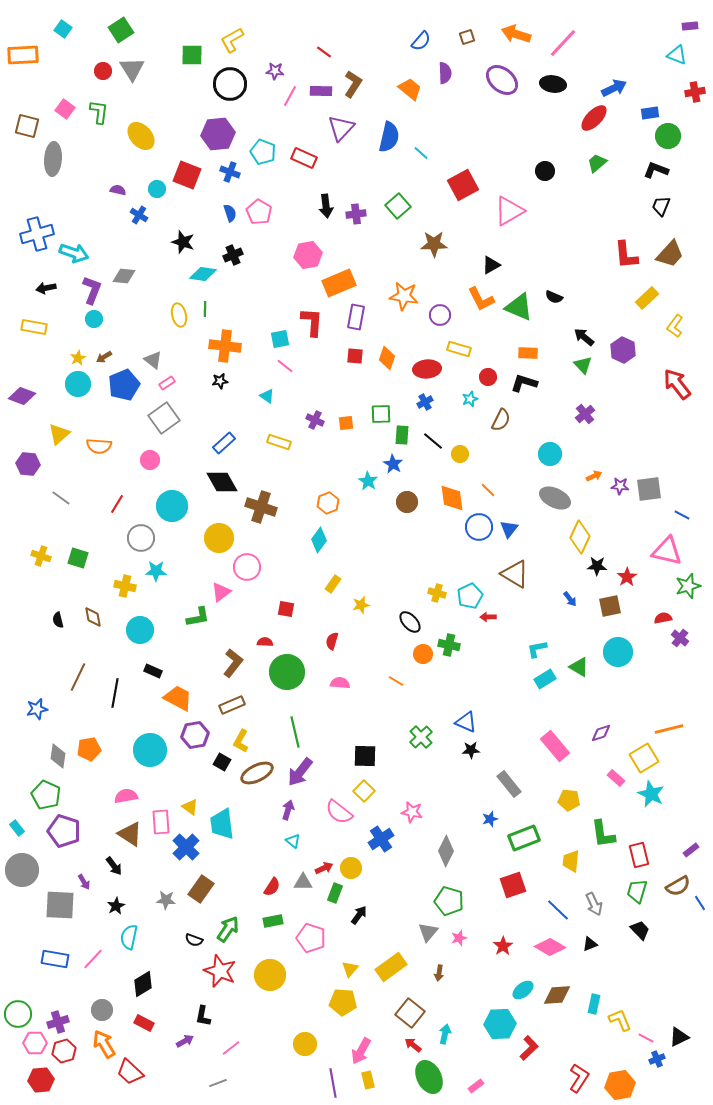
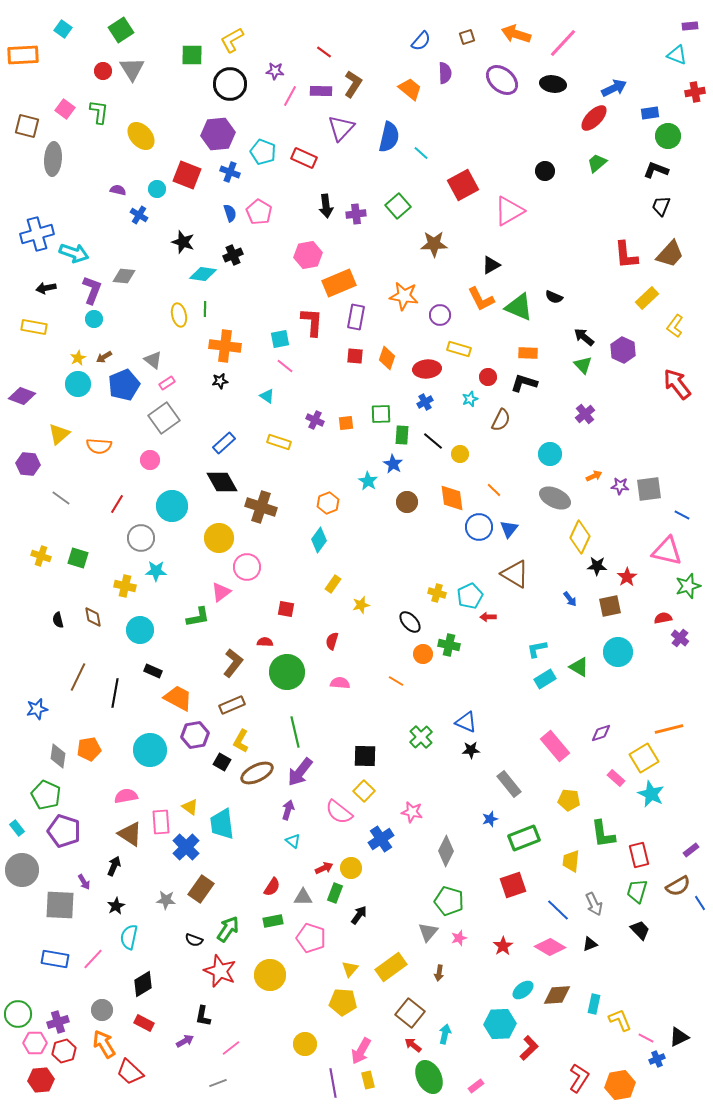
orange line at (488, 490): moved 6 px right
black arrow at (114, 866): rotated 120 degrees counterclockwise
gray triangle at (303, 882): moved 15 px down
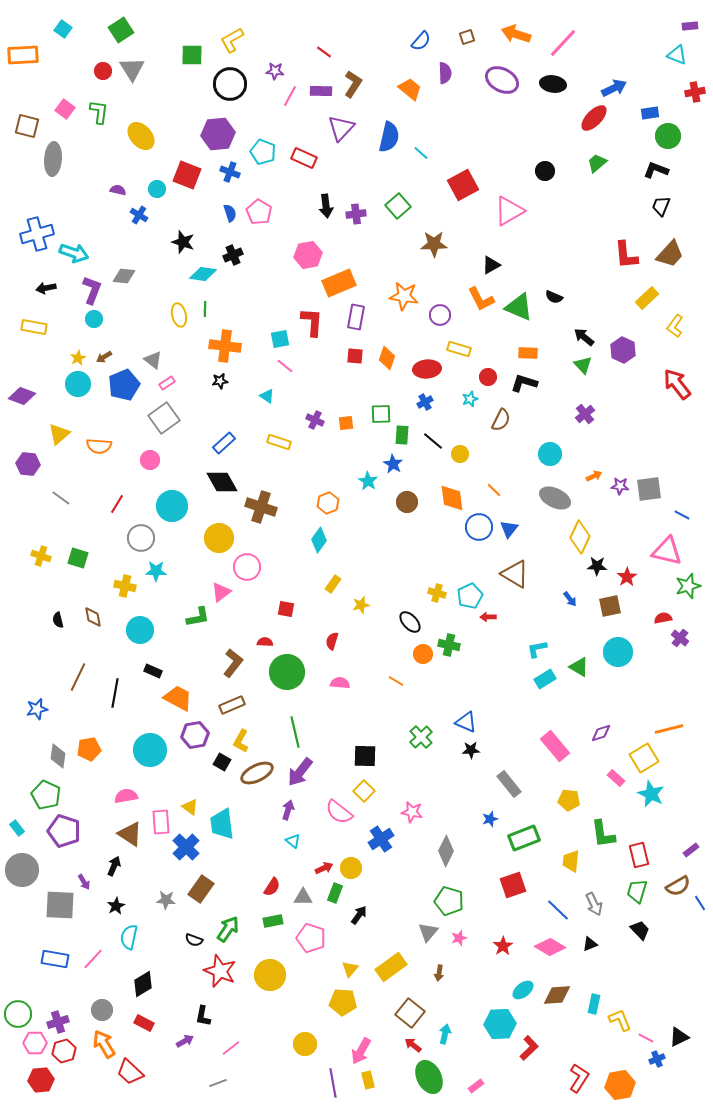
purple ellipse at (502, 80): rotated 12 degrees counterclockwise
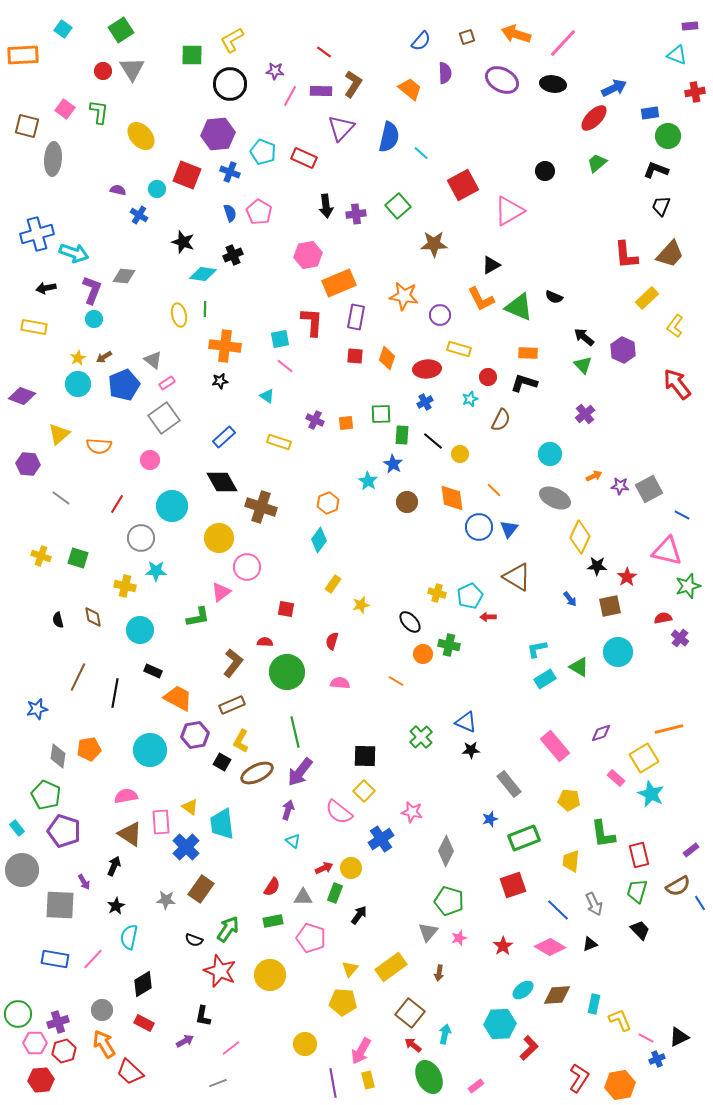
blue rectangle at (224, 443): moved 6 px up
gray square at (649, 489): rotated 20 degrees counterclockwise
brown triangle at (515, 574): moved 2 px right, 3 px down
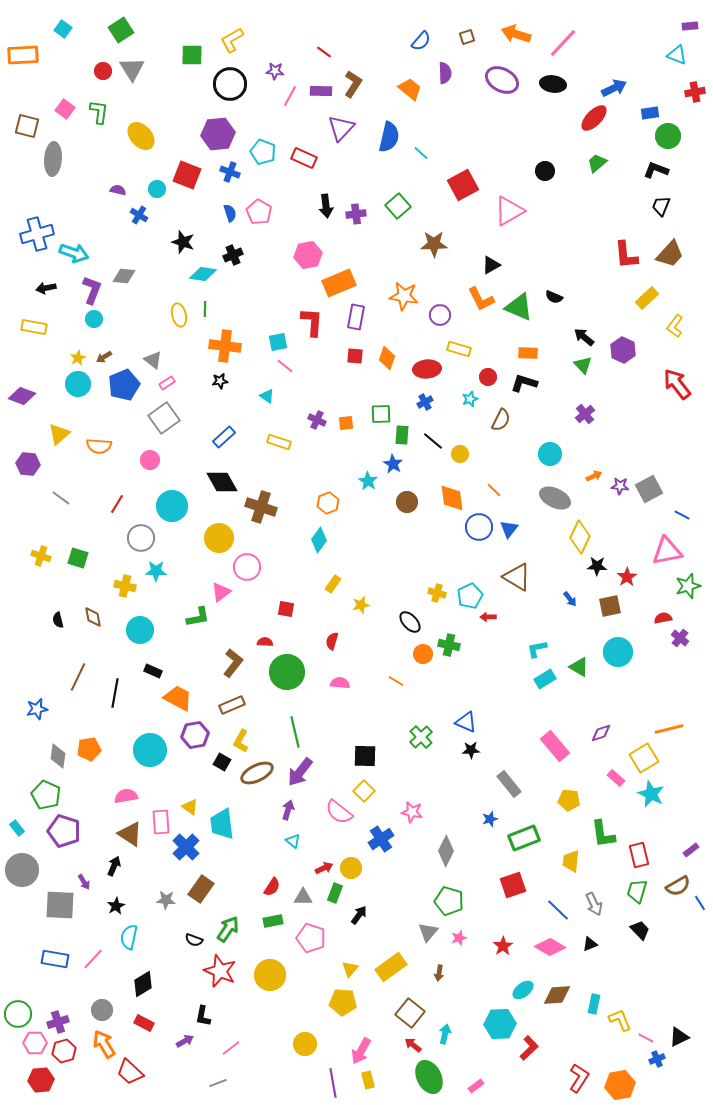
cyan square at (280, 339): moved 2 px left, 3 px down
purple cross at (315, 420): moved 2 px right
pink triangle at (667, 551): rotated 24 degrees counterclockwise
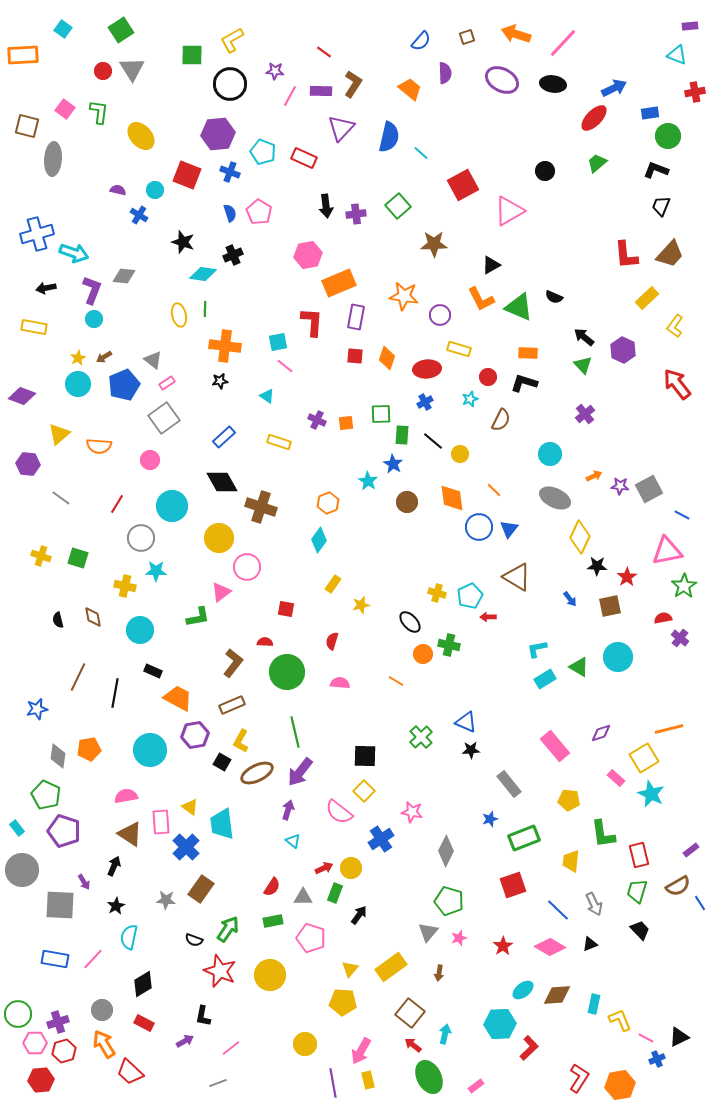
cyan circle at (157, 189): moved 2 px left, 1 px down
green star at (688, 586): moved 4 px left; rotated 15 degrees counterclockwise
cyan circle at (618, 652): moved 5 px down
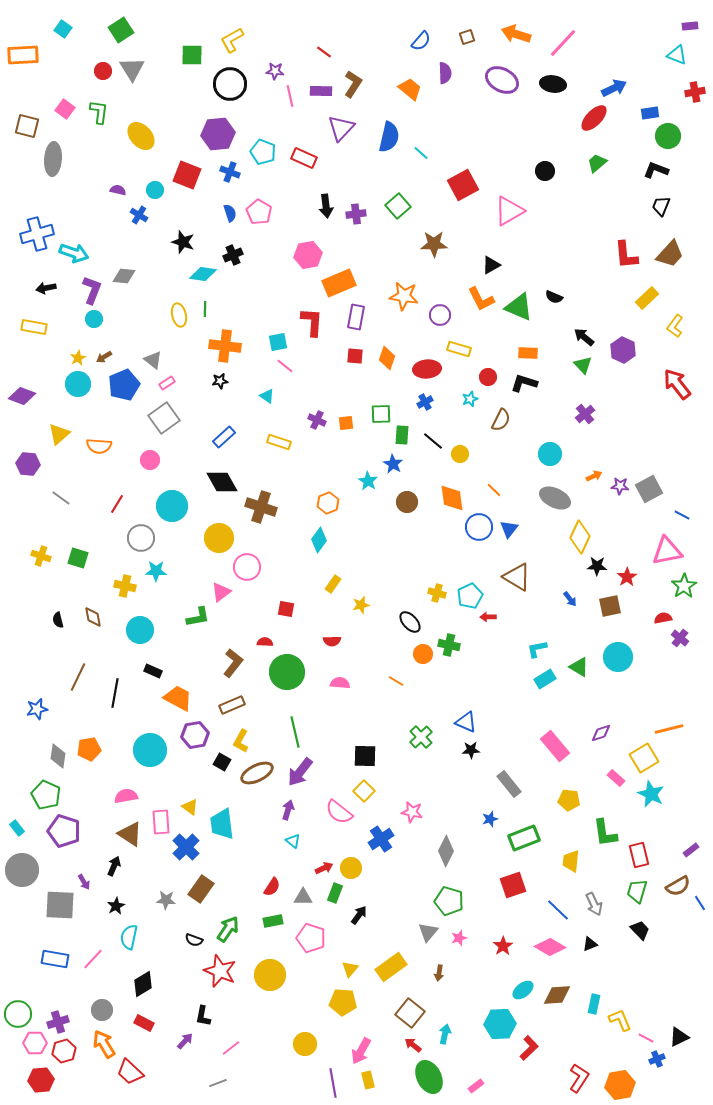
pink line at (290, 96): rotated 40 degrees counterclockwise
red semicircle at (332, 641): rotated 108 degrees counterclockwise
green L-shape at (603, 834): moved 2 px right, 1 px up
purple arrow at (185, 1041): rotated 18 degrees counterclockwise
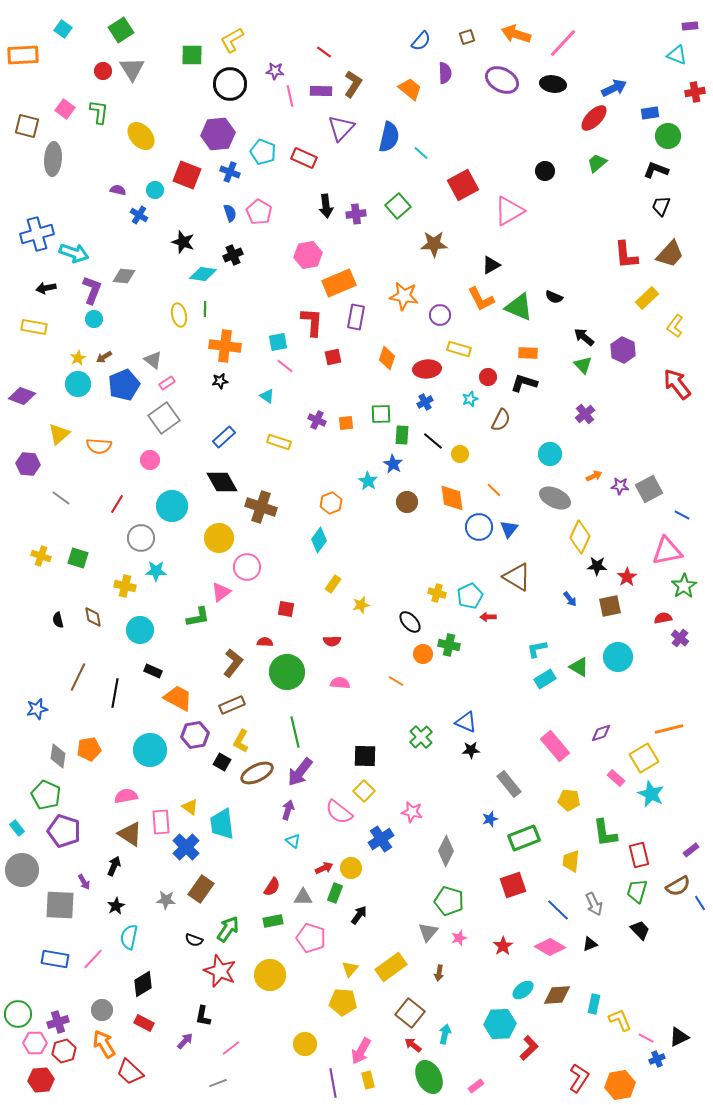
red square at (355, 356): moved 22 px left, 1 px down; rotated 18 degrees counterclockwise
orange hexagon at (328, 503): moved 3 px right
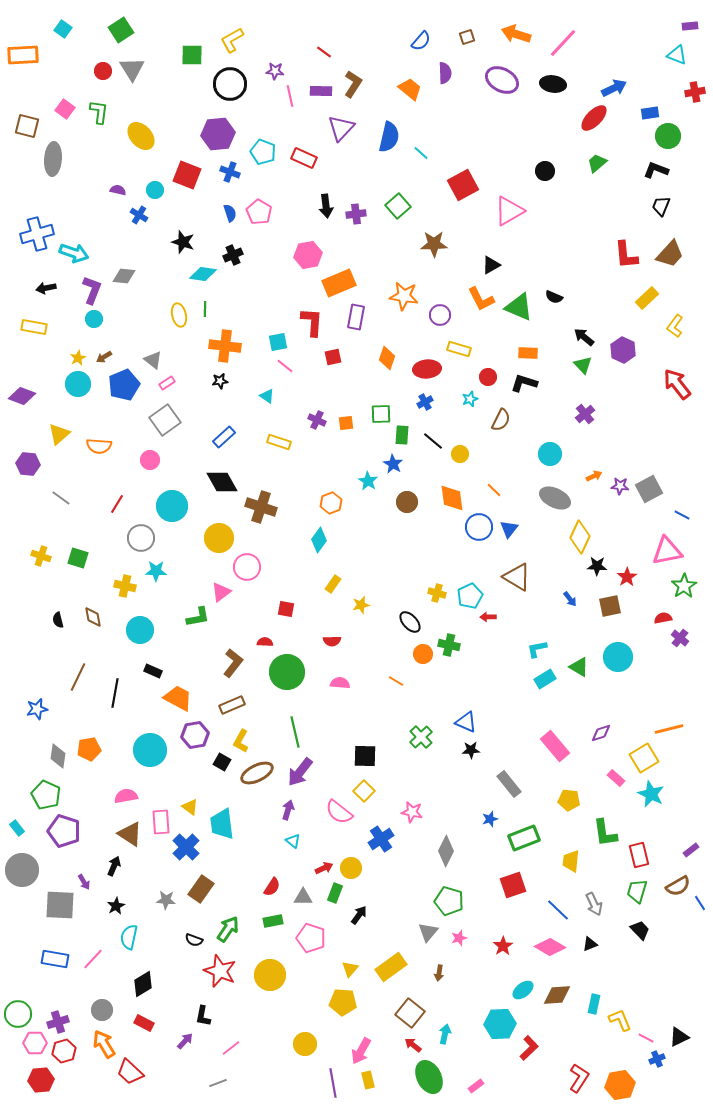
gray square at (164, 418): moved 1 px right, 2 px down
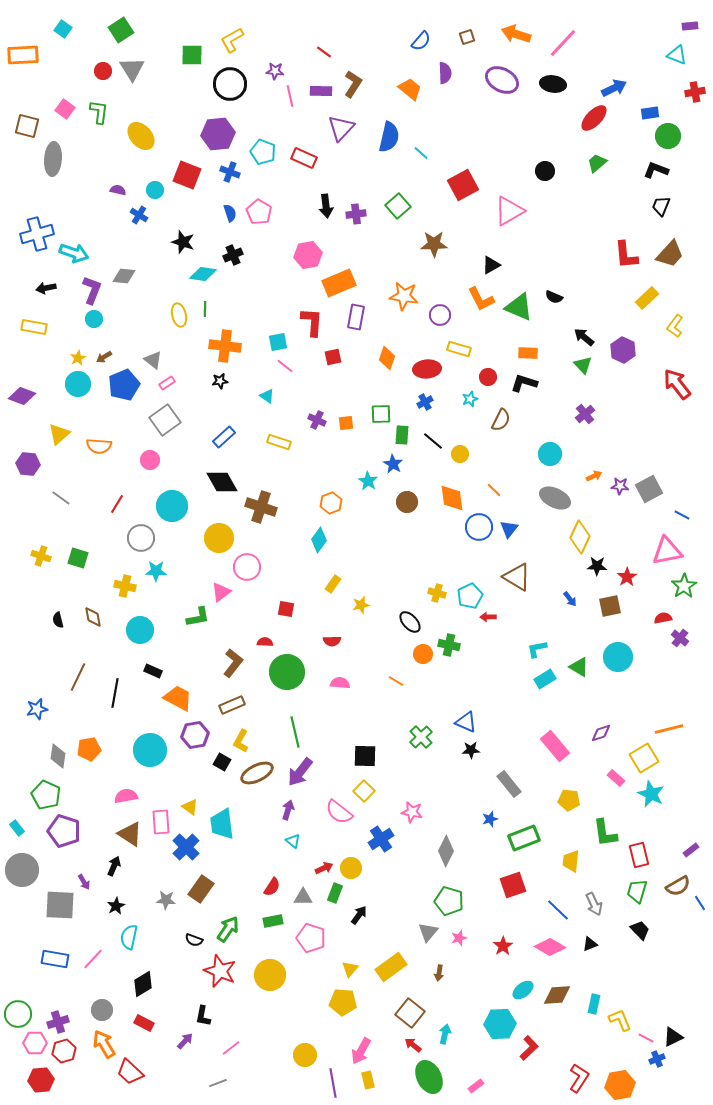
black triangle at (679, 1037): moved 6 px left
yellow circle at (305, 1044): moved 11 px down
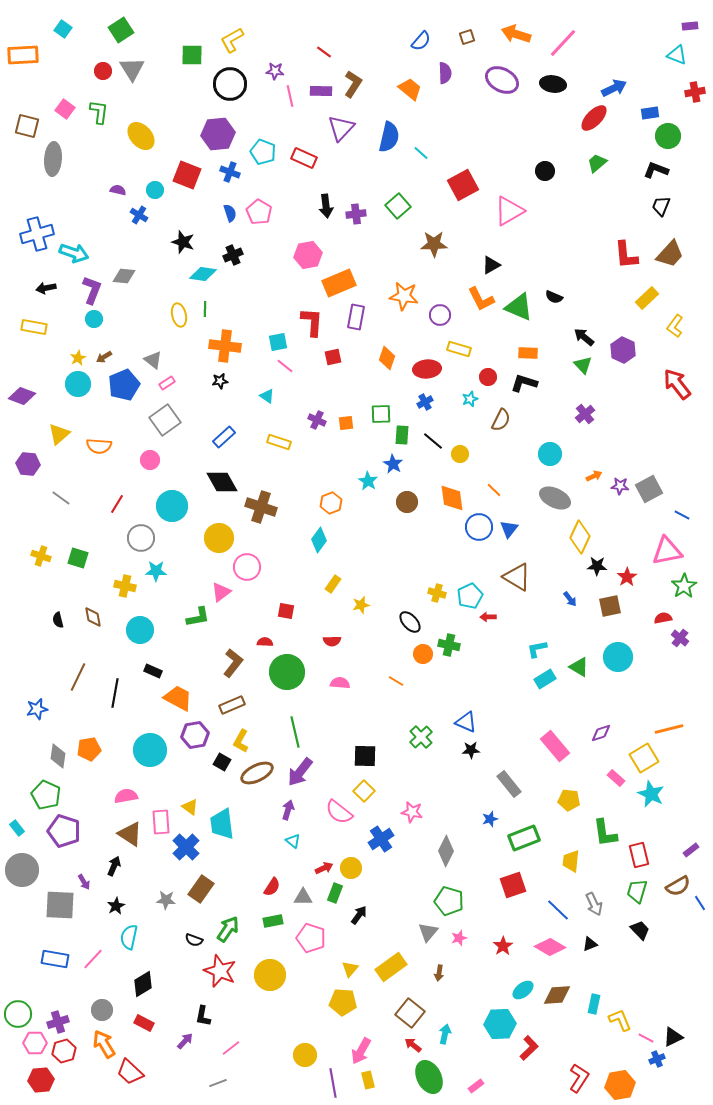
red square at (286, 609): moved 2 px down
